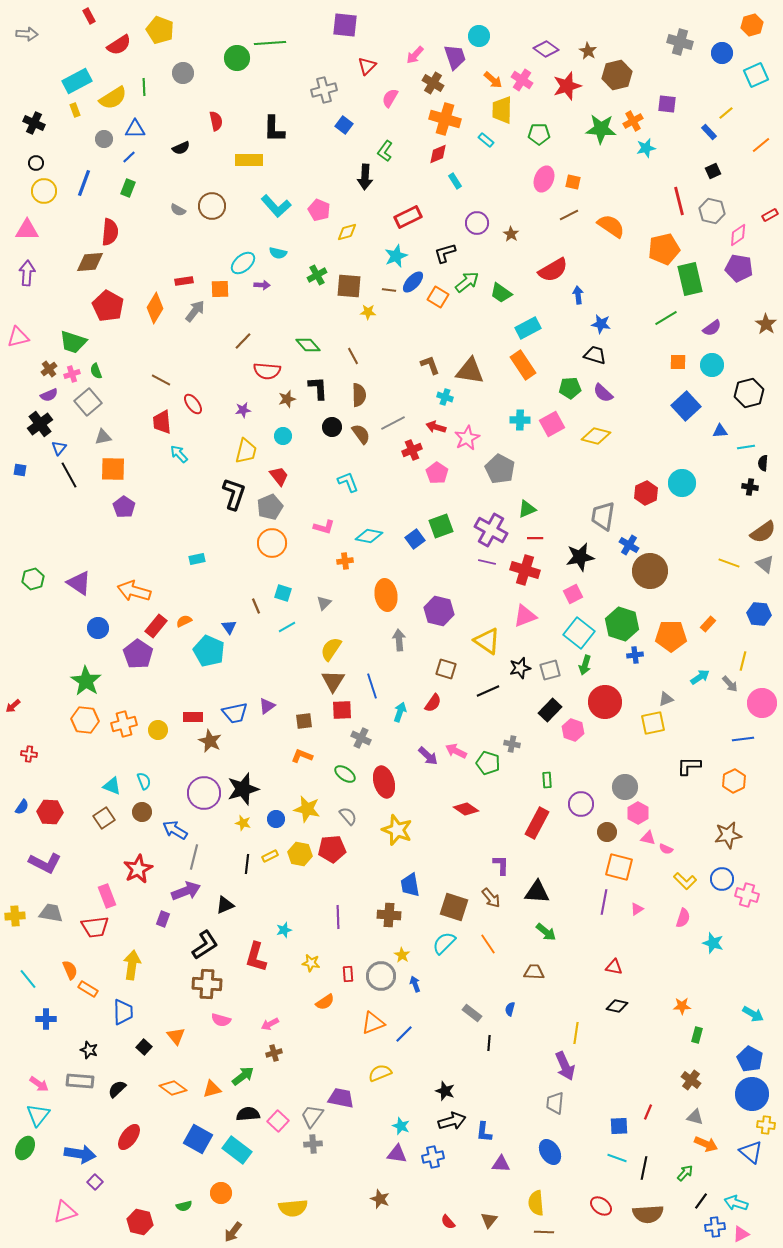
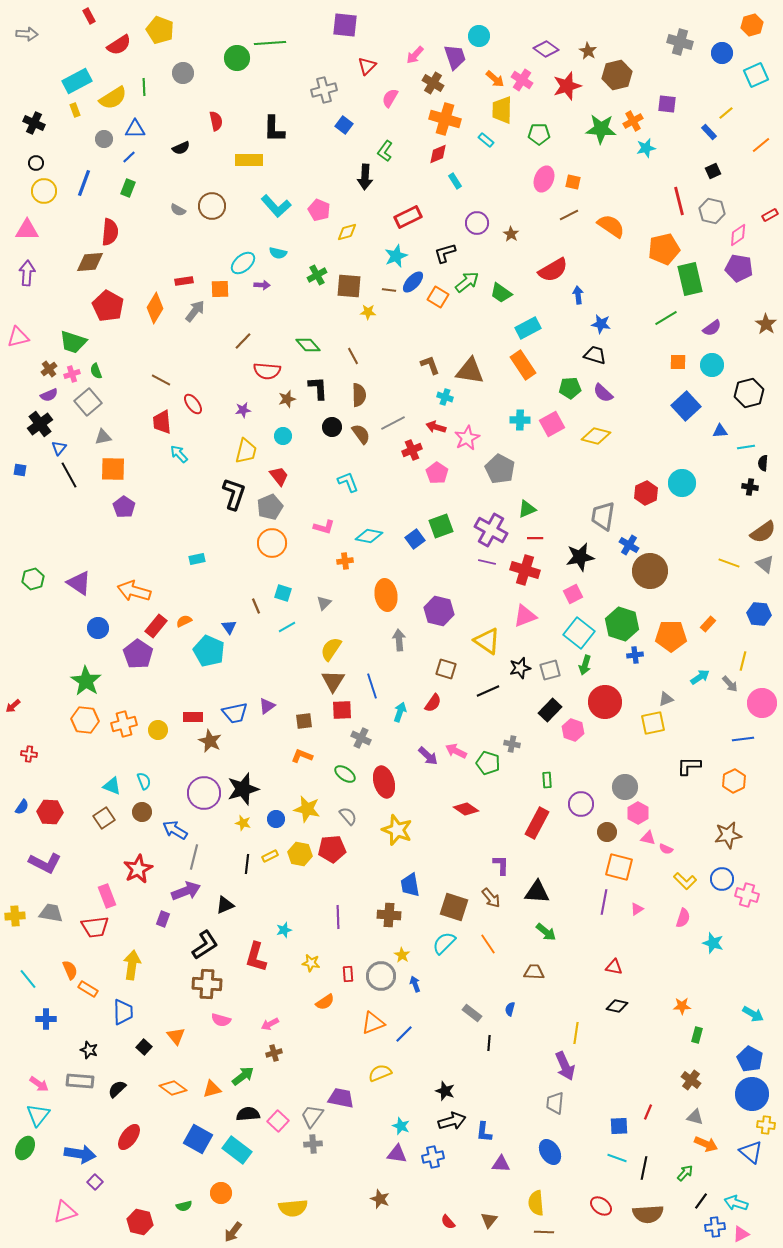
orange arrow at (493, 80): moved 2 px right, 1 px up
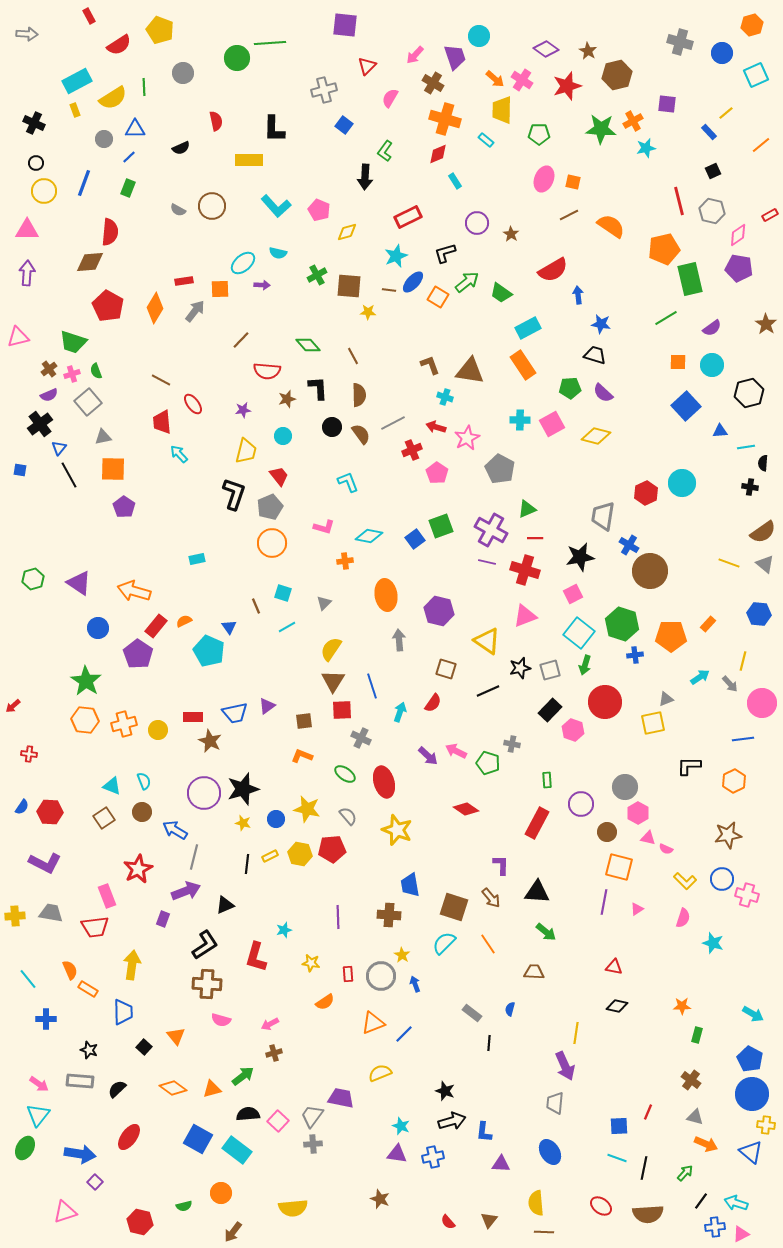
brown line at (243, 341): moved 2 px left, 1 px up
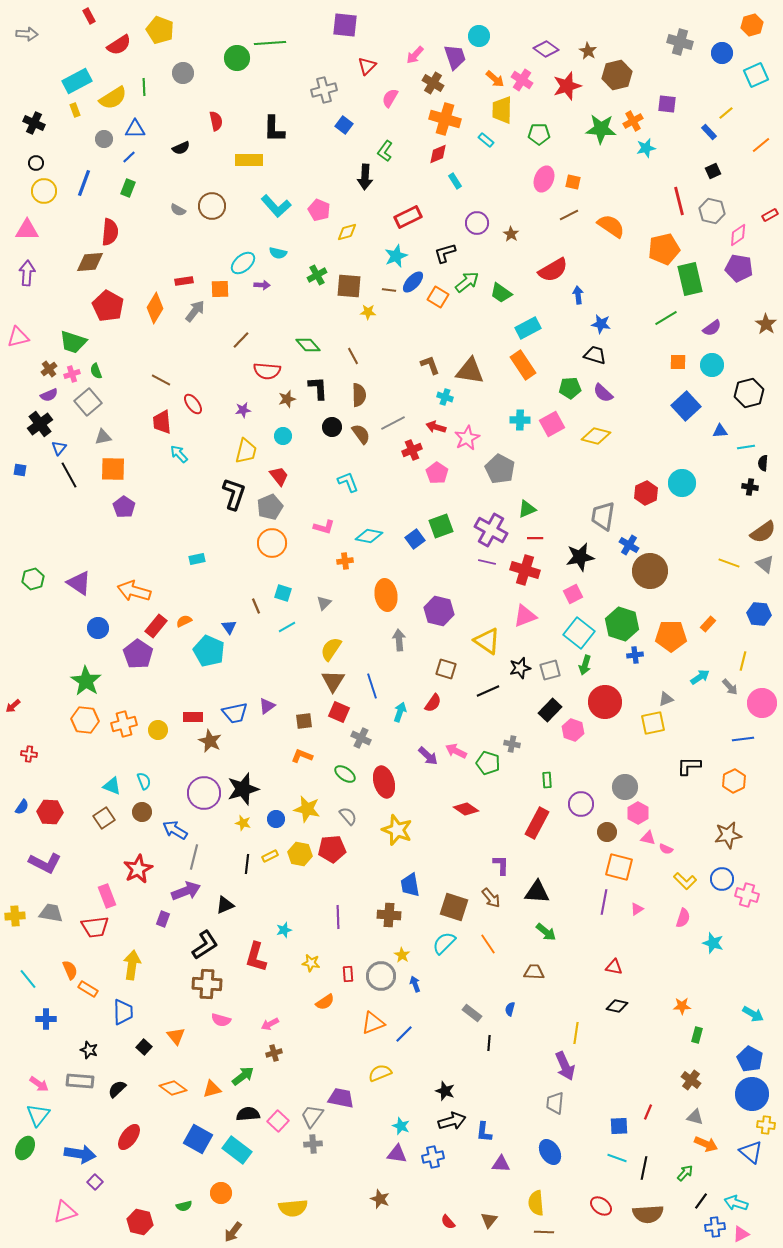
gray arrow at (730, 684): moved 3 px down
red square at (342, 710): moved 3 px left, 2 px down; rotated 25 degrees clockwise
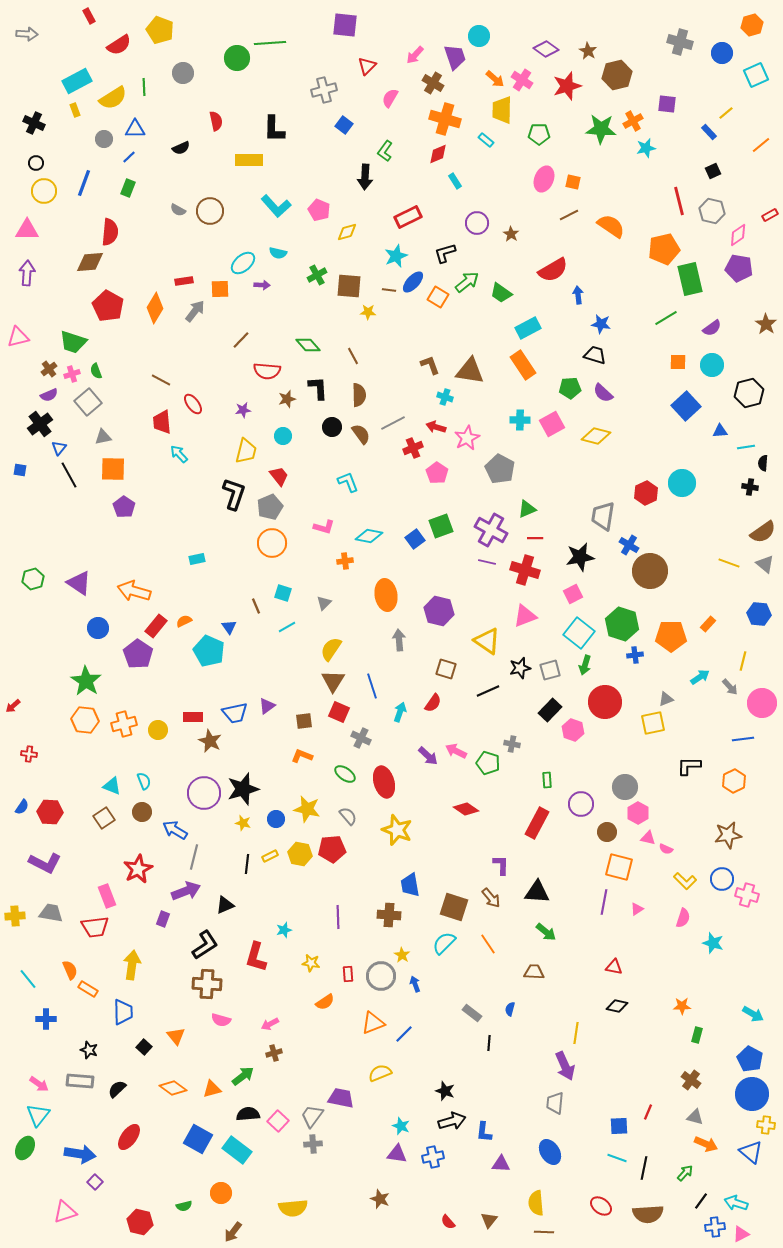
brown circle at (212, 206): moved 2 px left, 5 px down
red cross at (412, 450): moved 1 px right, 2 px up
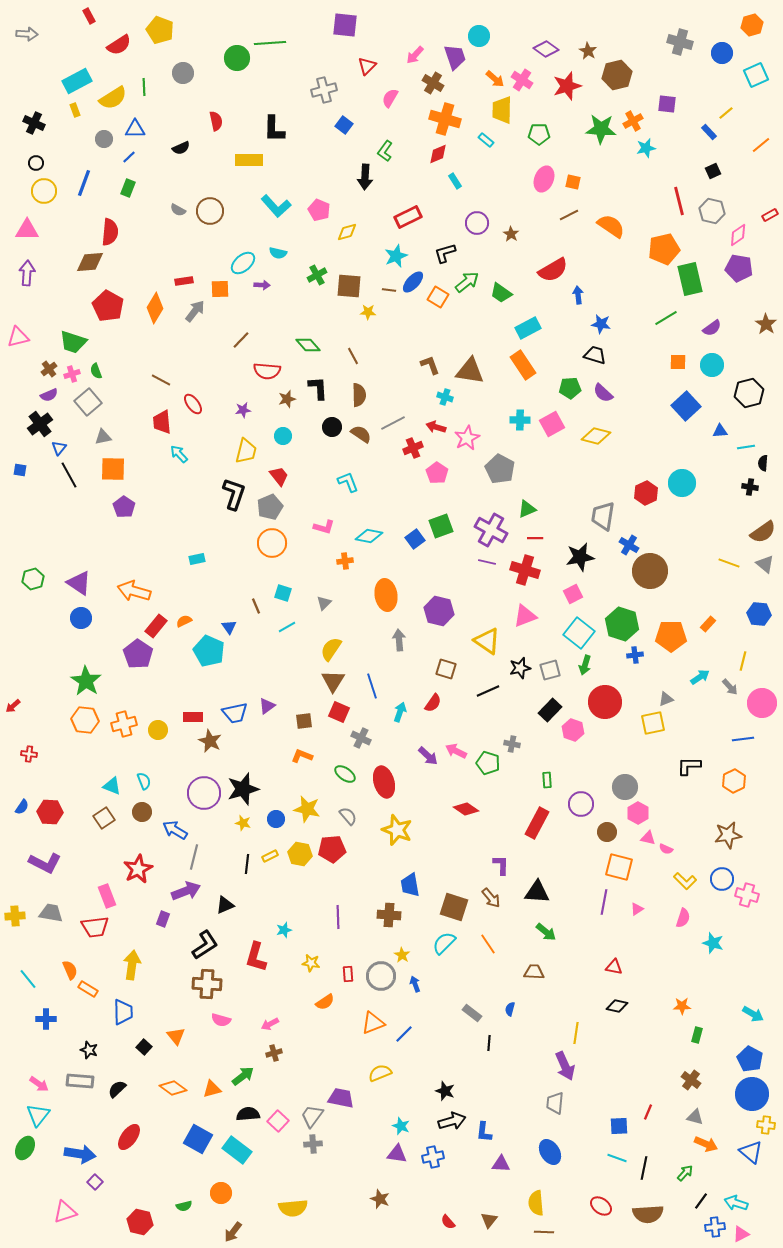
brown semicircle at (361, 434): rotated 20 degrees counterclockwise
blue circle at (98, 628): moved 17 px left, 10 px up
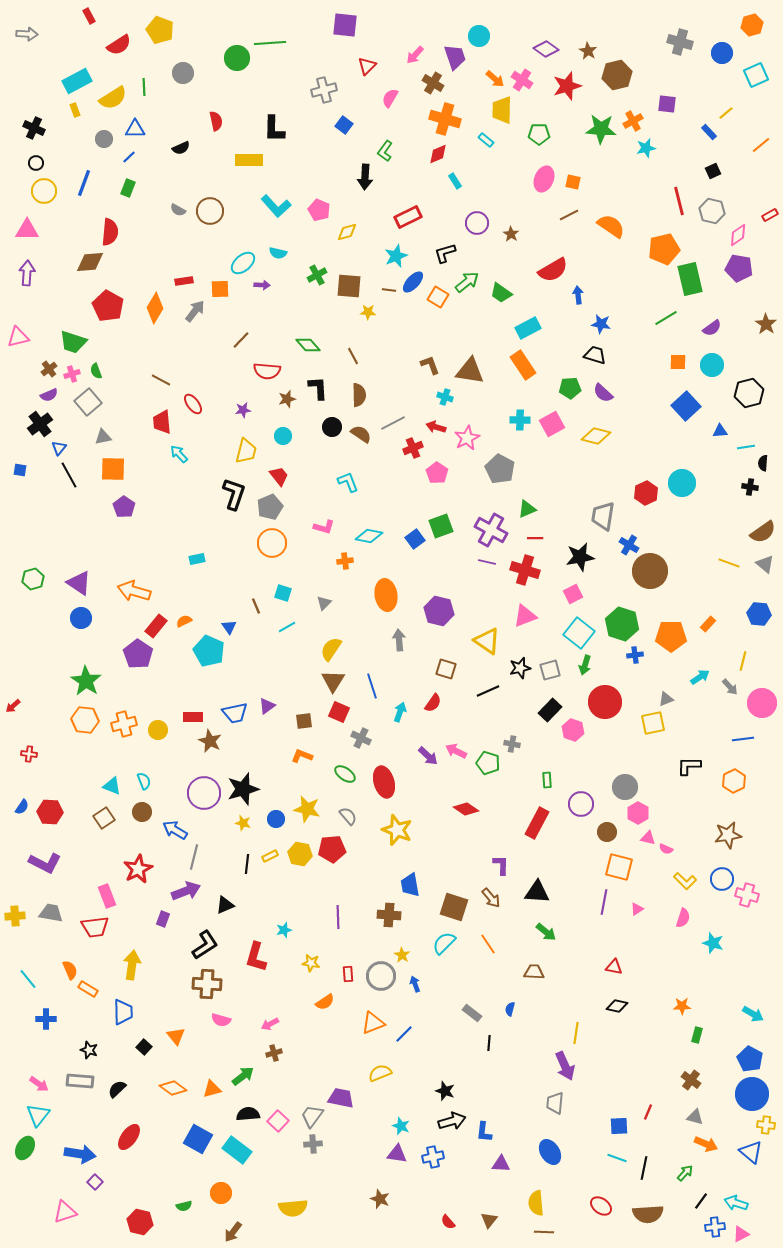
black cross at (34, 123): moved 5 px down
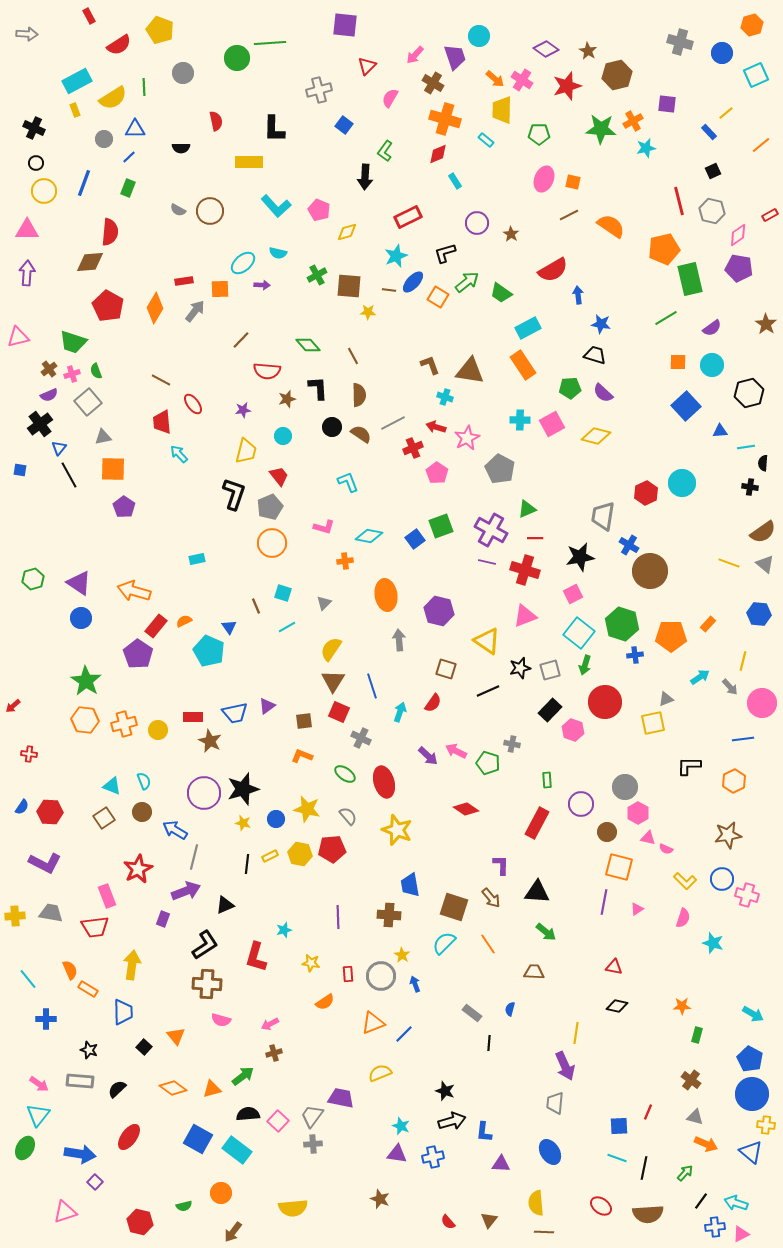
gray cross at (324, 90): moved 5 px left
black semicircle at (181, 148): rotated 24 degrees clockwise
yellow rectangle at (249, 160): moved 2 px down
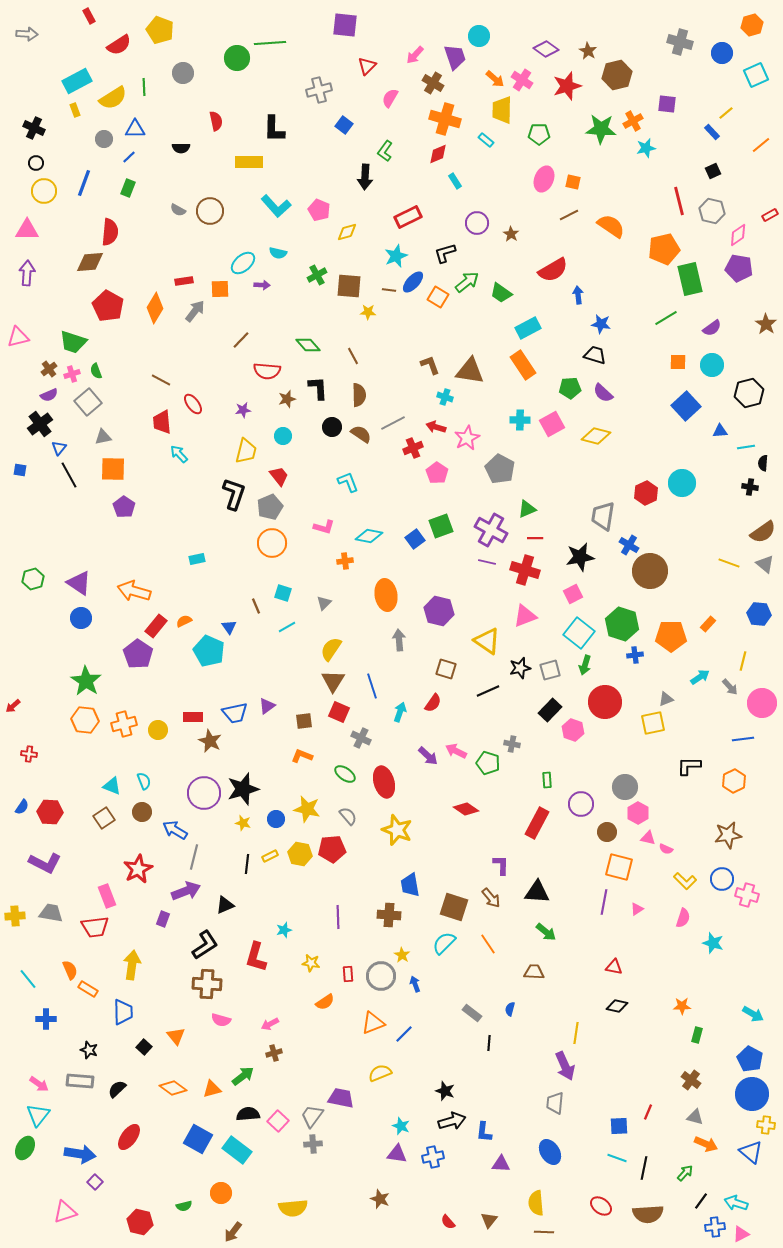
blue rectangle at (709, 132): moved 3 px right
